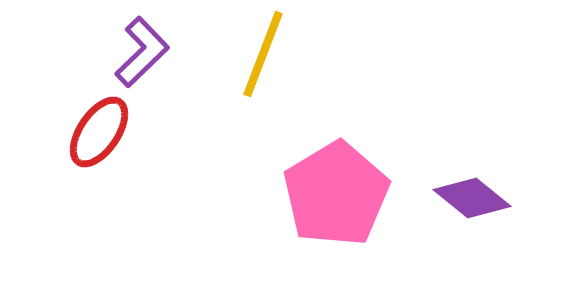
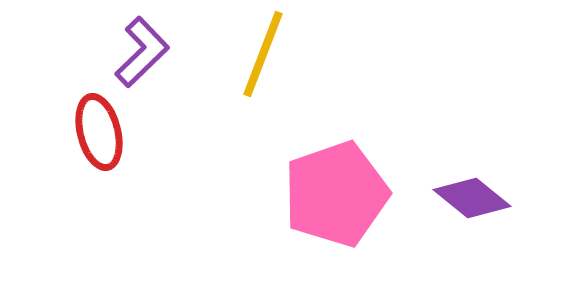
red ellipse: rotated 48 degrees counterclockwise
pink pentagon: rotated 12 degrees clockwise
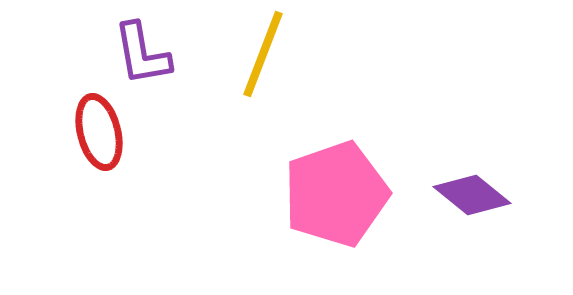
purple L-shape: moved 2 px down; rotated 124 degrees clockwise
purple diamond: moved 3 px up
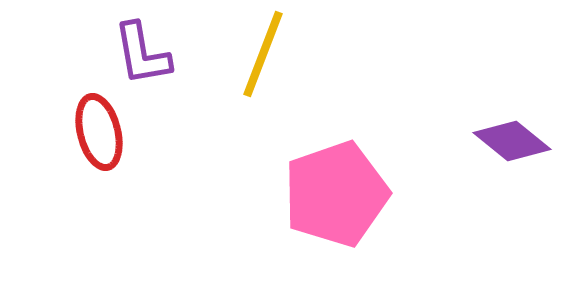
purple diamond: moved 40 px right, 54 px up
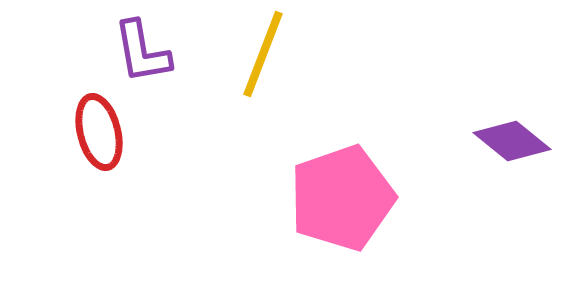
purple L-shape: moved 2 px up
pink pentagon: moved 6 px right, 4 px down
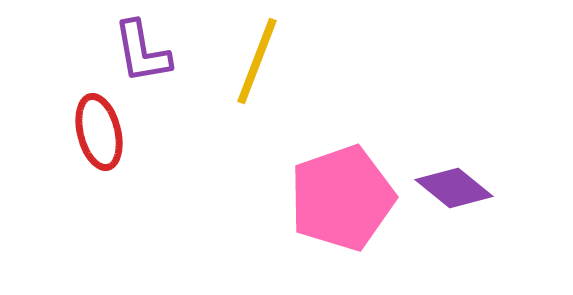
yellow line: moved 6 px left, 7 px down
purple diamond: moved 58 px left, 47 px down
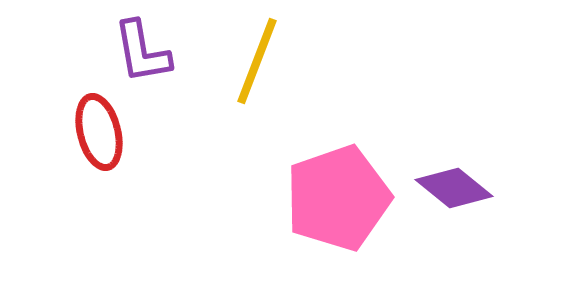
pink pentagon: moved 4 px left
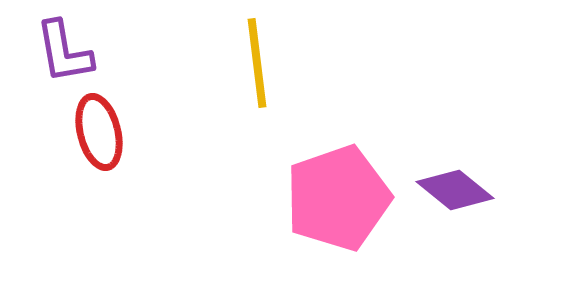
purple L-shape: moved 78 px left
yellow line: moved 2 px down; rotated 28 degrees counterclockwise
purple diamond: moved 1 px right, 2 px down
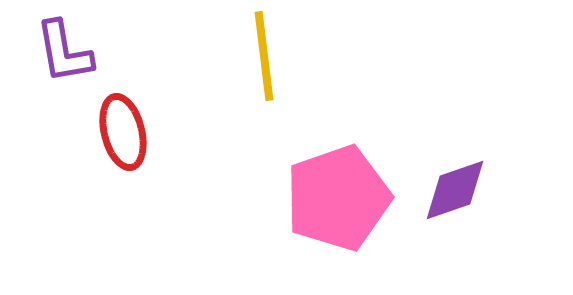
yellow line: moved 7 px right, 7 px up
red ellipse: moved 24 px right
purple diamond: rotated 58 degrees counterclockwise
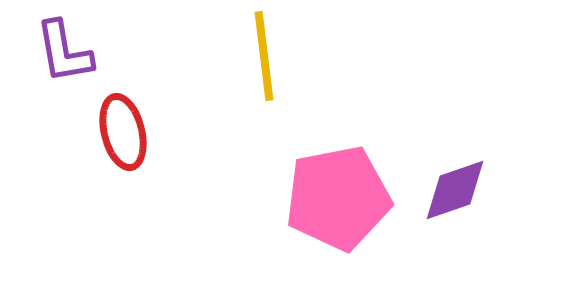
pink pentagon: rotated 8 degrees clockwise
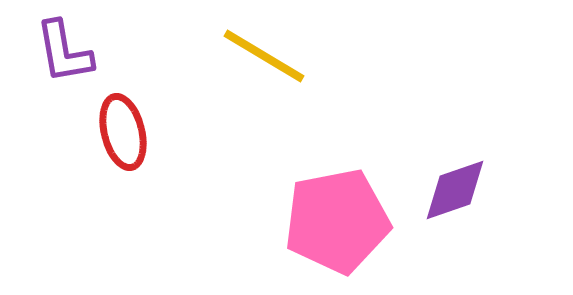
yellow line: rotated 52 degrees counterclockwise
pink pentagon: moved 1 px left, 23 px down
